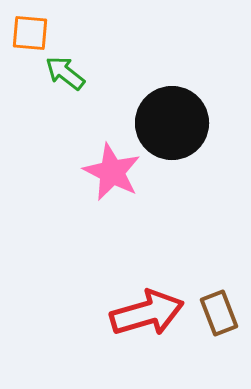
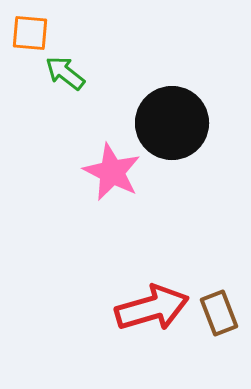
red arrow: moved 5 px right, 5 px up
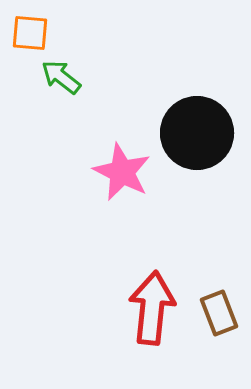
green arrow: moved 4 px left, 4 px down
black circle: moved 25 px right, 10 px down
pink star: moved 10 px right
red arrow: rotated 68 degrees counterclockwise
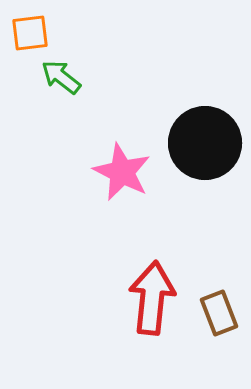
orange square: rotated 12 degrees counterclockwise
black circle: moved 8 px right, 10 px down
red arrow: moved 10 px up
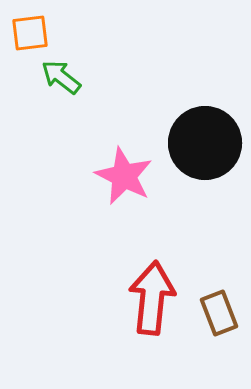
pink star: moved 2 px right, 4 px down
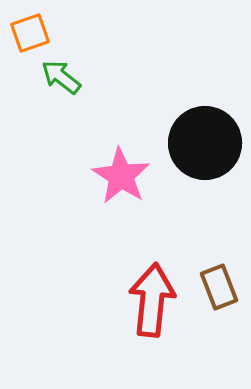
orange square: rotated 12 degrees counterclockwise
pink star: moved 3 px left; rotated 6 degrees clockwise
red arrow: moved 2 px down
brown rectangle: moved 26 px up
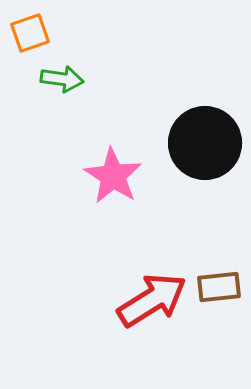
green arrow: moved 1 px right, 2 px down; rotated 150 degrees clockwise
pink star: moved 8 px left
brown rectangle: rotated 75 degrees counterclockwise
red arrow: rotated 52 degrees clockwise
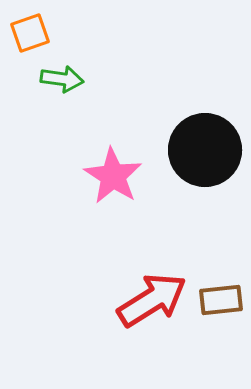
black circle: moved 7 px down
brown rectangle: moved 2 px right, 13 px down
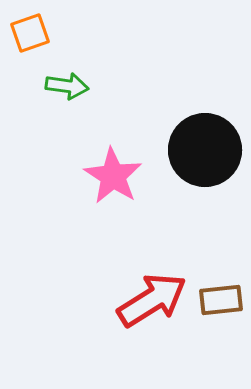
green arrow: moved 5 px right, 7 px down
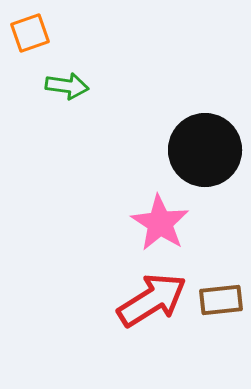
pink star: moved 47 px right, 47 px down
